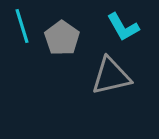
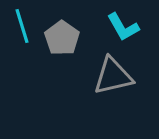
gray triangle: moved 2 px right
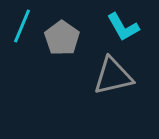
cyan line: rotated 40 degrees clockwise
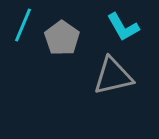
cyan line: moved 1 px right, 1 px up
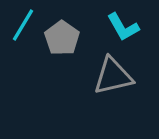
cyan line: rotated 8 degrees clockwise
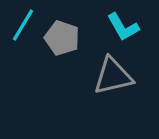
gray pentagon: rotated 16 degrees counterclockwise
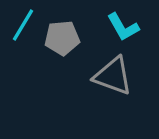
gray pentagon: rotated 24 degrees counterclockwise
gray triangle: rotated 33 degrees clockwise
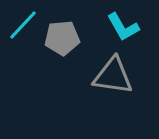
cyan line: rotated 12 degrees clockwise
gray triangle: rotated 12 degrees counterclockwise
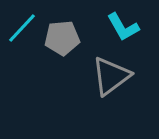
cyan line: moved 1 px left, 3 px down
gray triangle: moved 2 px left; rotated 45 degrees counterclockwise
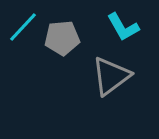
cyan line: moved 1 px right, 1 px up
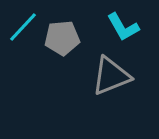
gray triangle: rotated 15 degrees clockwise
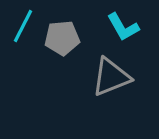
cyan line: moved 1 px up; rotated 16 degrees counterclockwise
gray triangle: moved 1 px down
